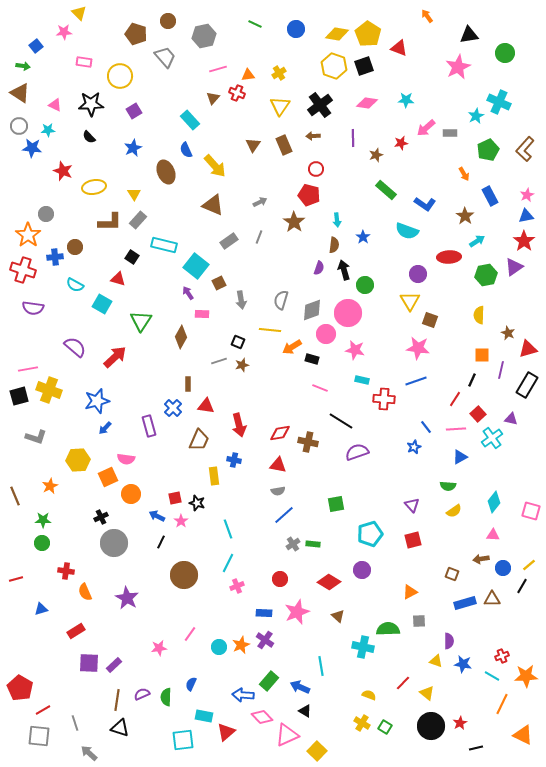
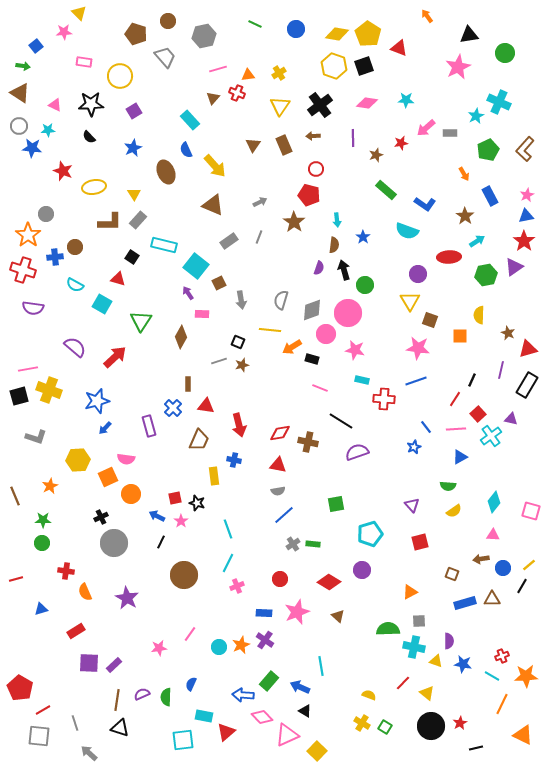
orange square at (482, 355): moved 22 px left, 19 px up
cyan cross at (492, 438): moved 1 px left, 2 px up
red square at (413, 540): moved 7 px right, 2 px down
cyan cross at (363, 647): moved 51 px right
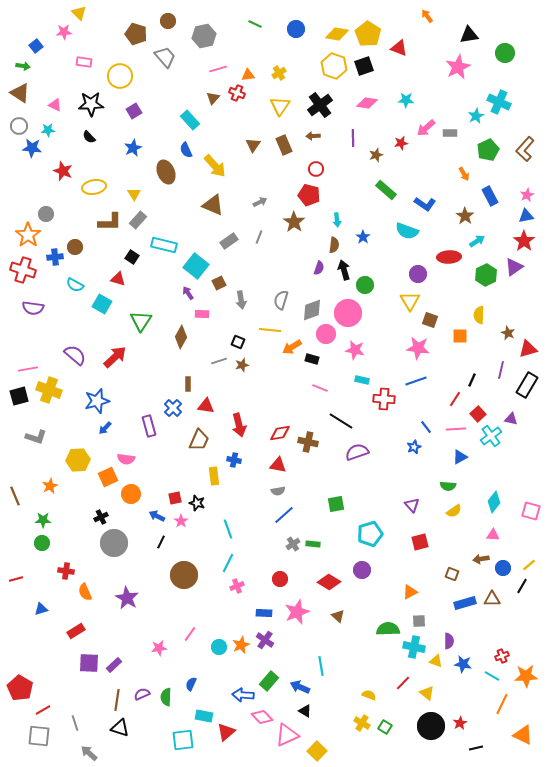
green hexagon at (486, 275): rotated 15 degrees counterclockwise
purple semicircle at (75, 347): moved 8 px down
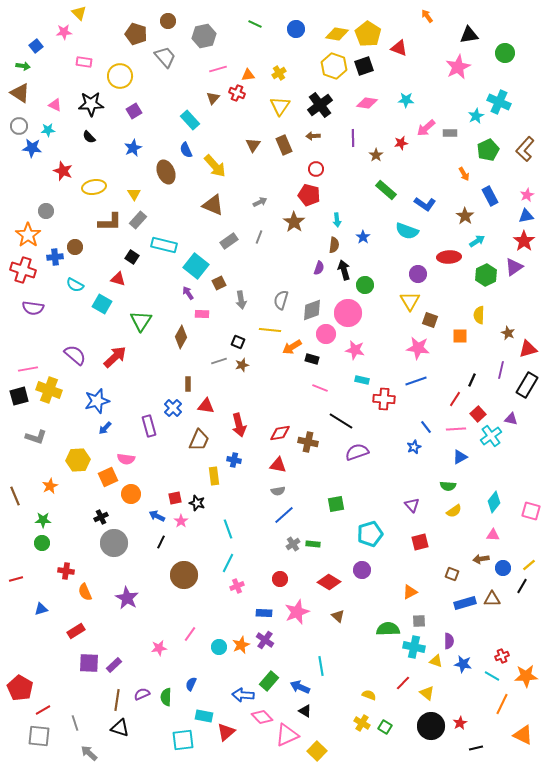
brown star at (376, 155): rotated 16 degrees counterclockwise
gray circle at (46, 214): moved 3 px up
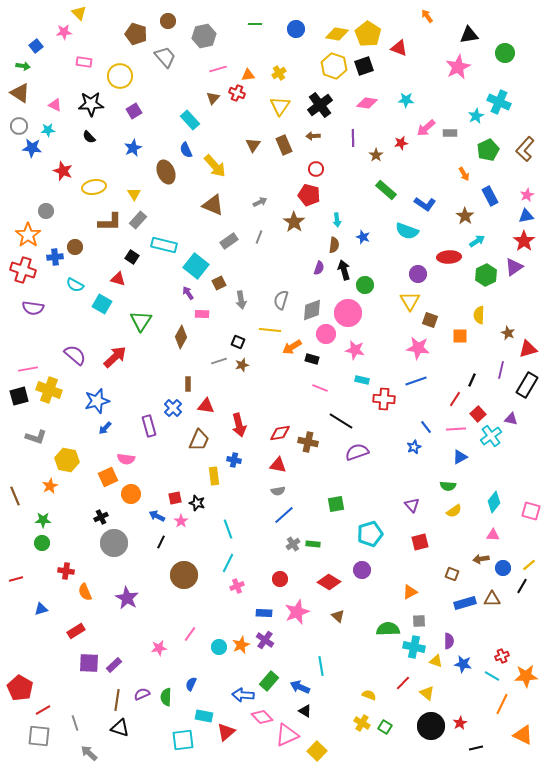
green line at (255, 24): rotated 24 degrees counterclockwise
blue star at (363, 237): rotated 16 degrees counterclockwise
yellow hexagon at (78, 460): moved 11 px left; rotated 15 degrees clockwise
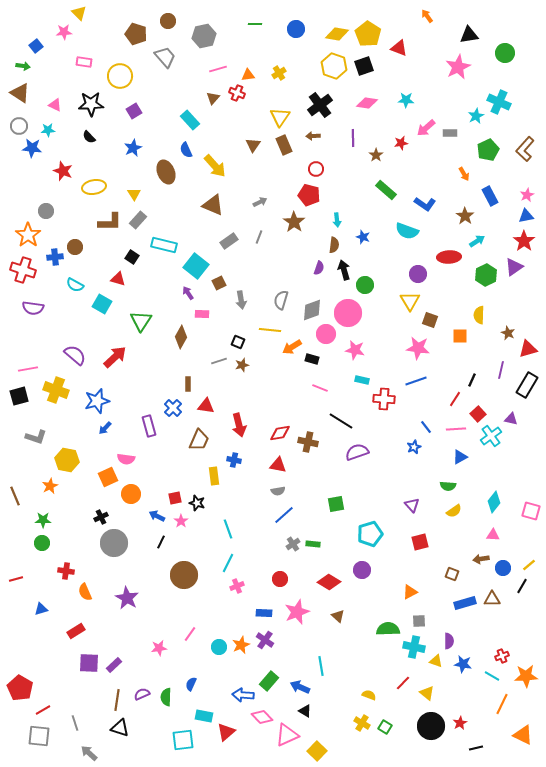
yellow triangle at (280, 106): moved 11 px down
yellow cross at (49, 390): moved 7 px right
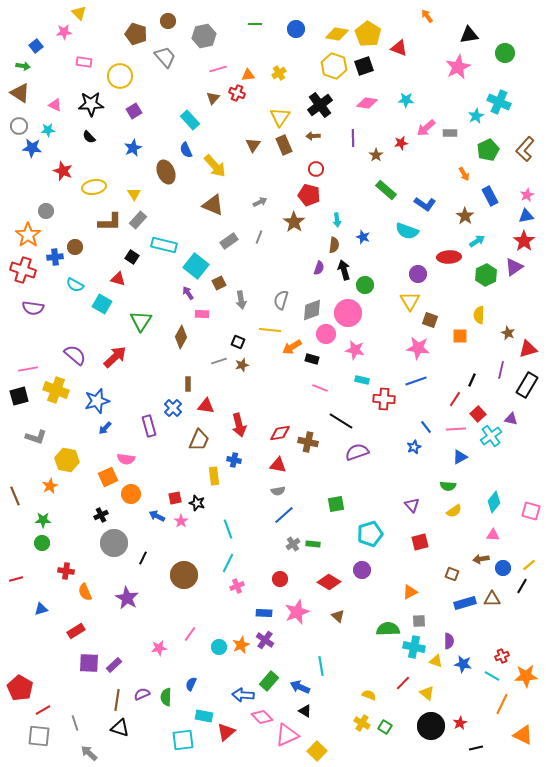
black cross at (101, 517): moved 2 px up
black line at (161, 542): moved 18 px left, 16 px down
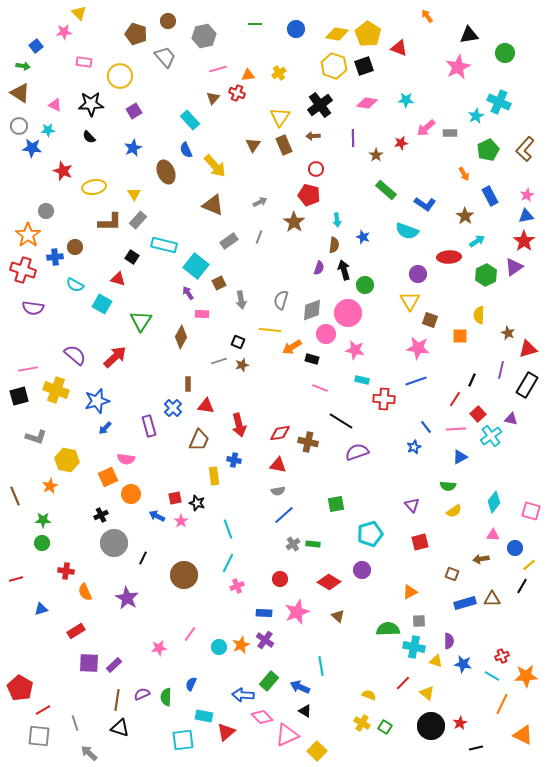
blue circle at (503, 568): moved 12 px right, 20 px up
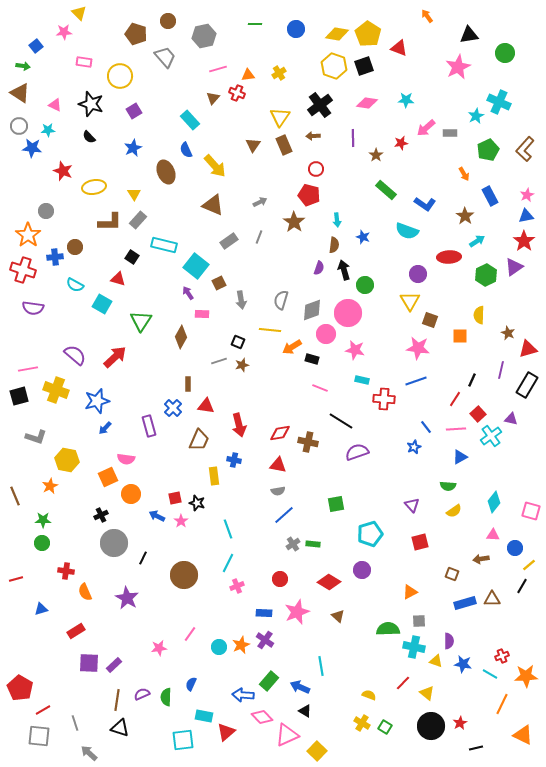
black star at (91, 104): rotated 20 degrees clockwise
cyan line at (492, 676): moved 2 px left, 2 px up
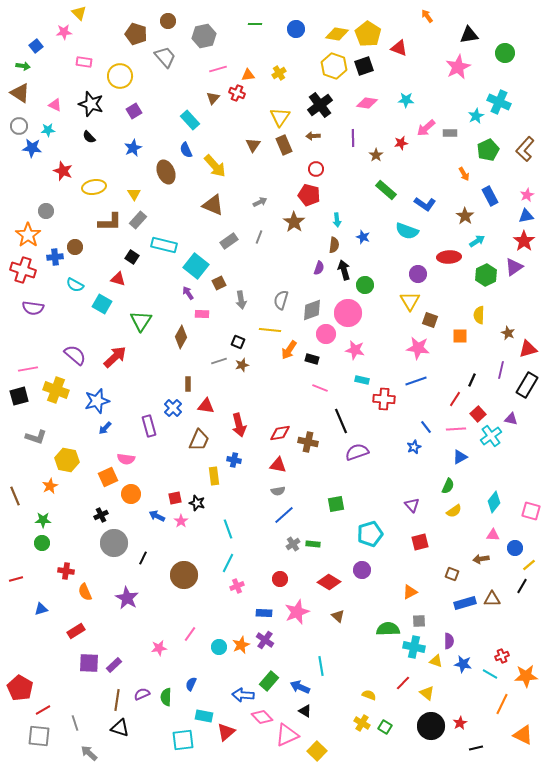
orange arrow at (292, 347): moved 3 px left, 3 px down; rotated 24 degrees counterclockwise
black line at (341, 421): rotated 35 degrees clockwise
green semicircle at (448, 486): rotated 70 degrees counterclockwise
